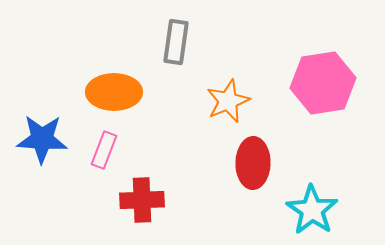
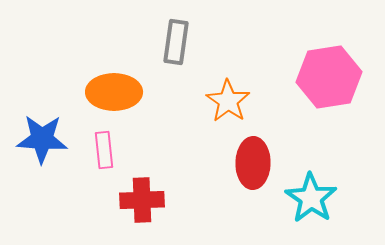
pink hexagon: moved 6 px right, 6 px up
orange star: rotated 15 degrees counterclockwise
pink rectangle: rotated 27 degrees counterclockwise
cyan star: moved 1 px left, 12 px up
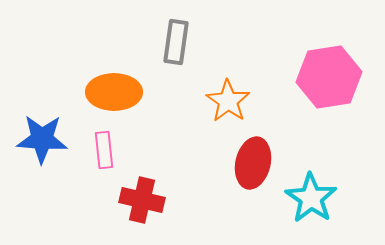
red ellipse: rotated 12 degrees clockwise
red cross: rotated 15 degrees clockwise
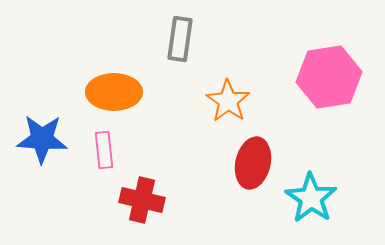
gray rectangle: moved 4 px right, 3 px up
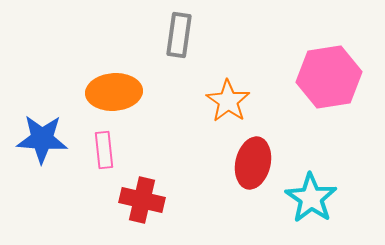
gray rectangle: moved 1 px left, 4 px up
orange ellipse: rotated 4 degrees counterclockwise
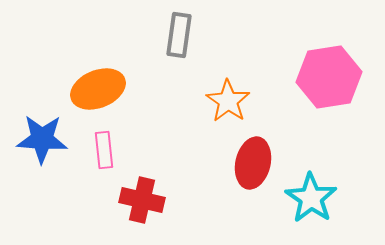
orange ellipse: moved 16 px left, 3 px up; rotated 18 degrees counterclockwise
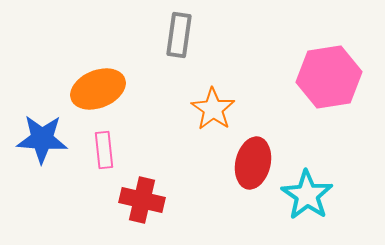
orange star: moved 15 px left, 8 px down
cyan star: moved 4 px left, 3 px up
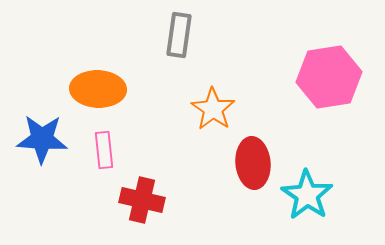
orange ellipse: rotated 24 degrees clockwise
red ellipse: rotated 18 degrees counterclockwise
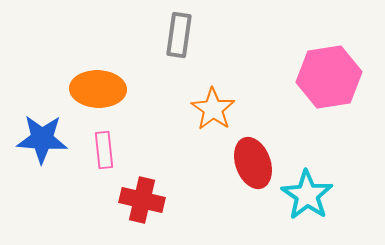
red ellipse: rotated 15 degrees counterclockwise
